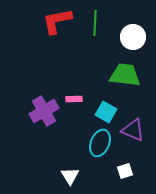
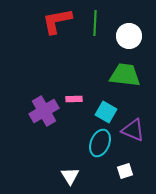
white circle: moved 4 px left, 1 px up
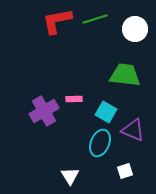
green line: moved 4 px up; rotated 70 degrees clockwise
white circle: moved 6 px right, 7 px up
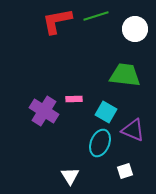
green line: moved 1 px right, 3 px up
purple cross: rotated 28 degrees counterclockwise
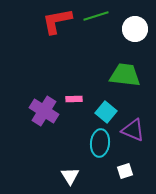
cyan square: rotated 10 degrees clockwise
cyan ellipse: rotated 16 degrees counterclockwise
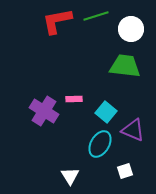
white circle: moved 4 px left
green trapezoid: moved 9 px up
cyan ellipse: moved 1 px down; rotated 24 degrees clockwise
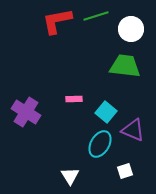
purple cross: moved 18 px left, 1 px down
